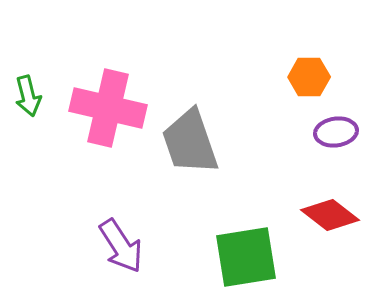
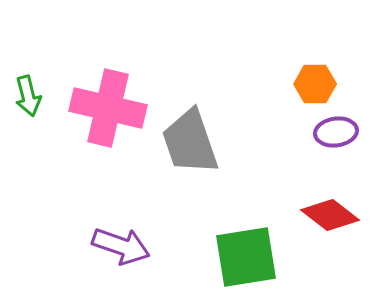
orange hexagon: moved 6 px right, 7 px down
purple arrow: rotated 38 degrees counterclockwise
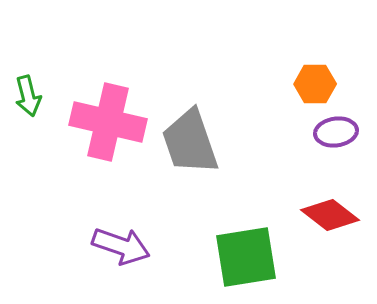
pink cross: moved 14 px down
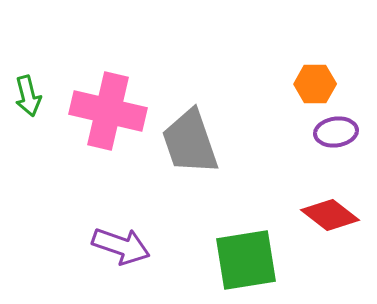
pink cross: moved 11 px up
green square: moved 3 px down
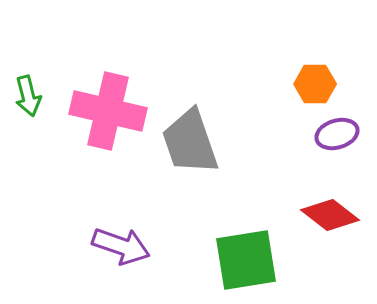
purple ellipse: moved 1 px right, 2 px down; rotated 9 degrees counterclockwise
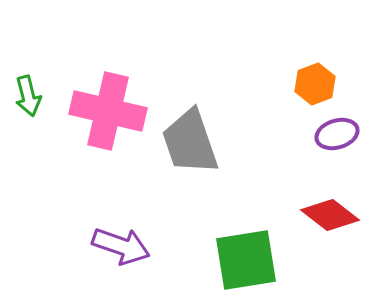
orange hexagon: rotated 21 degrees counterclockwise
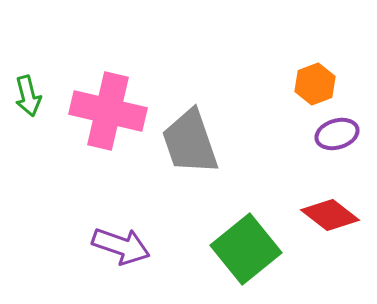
green square: moved 11 px up; rotated 30 degrees counterclockwise
